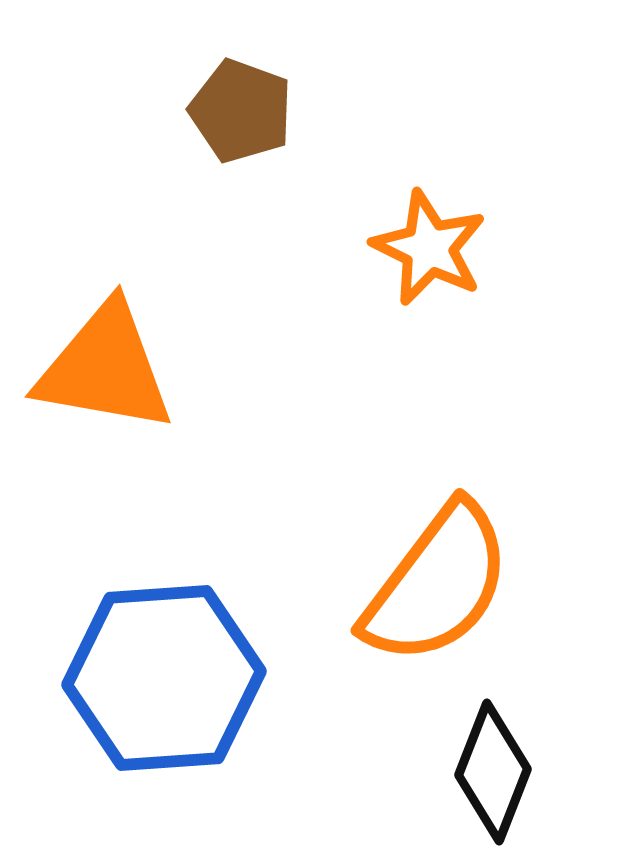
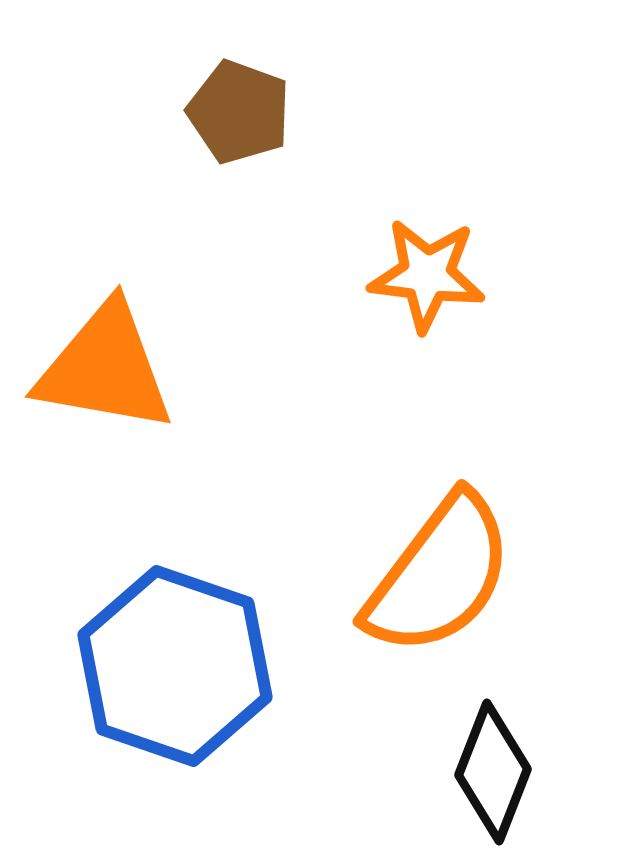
brown pentagon: moved 2 px left, 1 px down
orange star: moved 2 px left, 27 px down; rotated 19 degrees counterclockwise
orange semicircle: moved 2 px right, 9 px up
blue hexagon: moved 11 px right, 12 px up; rotated 23 degrees clockwise
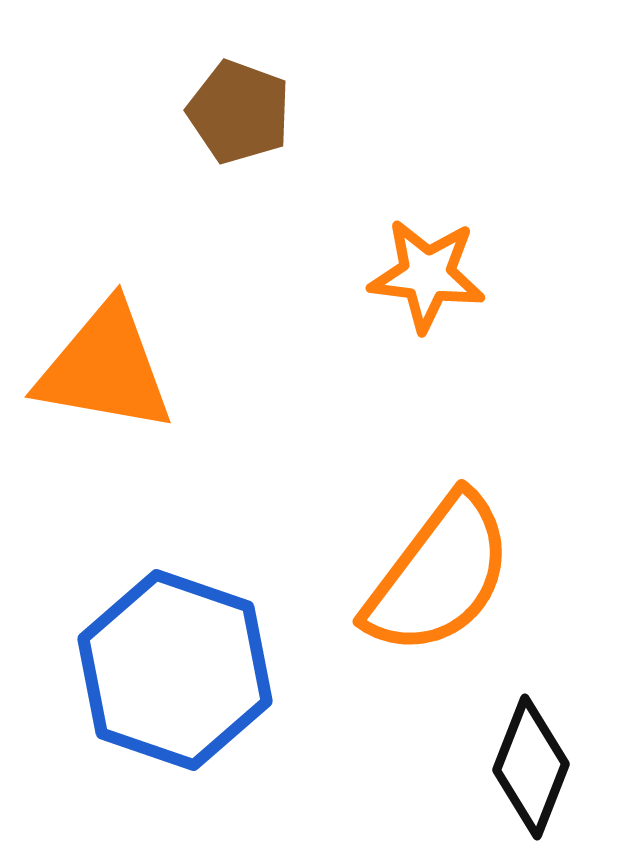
blue hexagon: moved 4 px down
black diamond: moved 38 px right, 5 px up
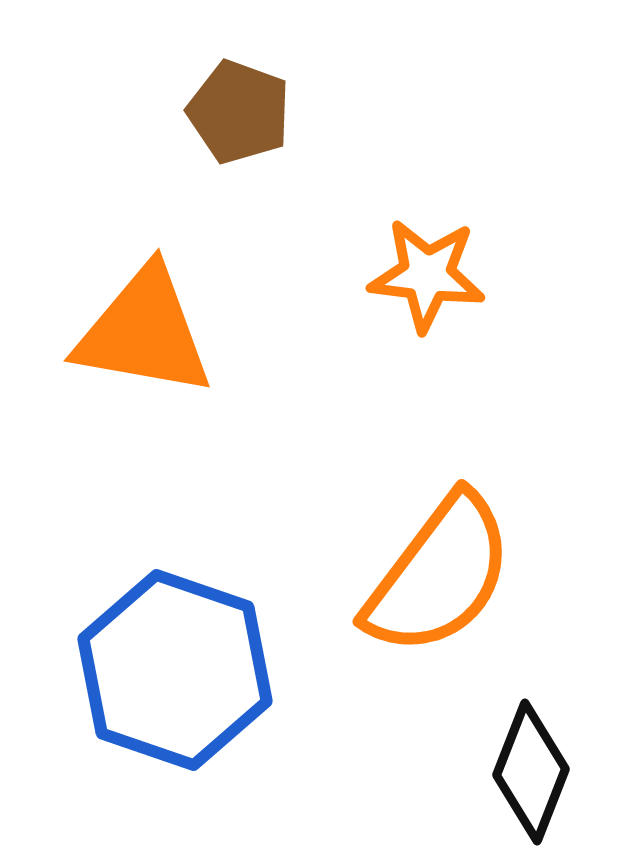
orange triangle: moved 39 px right, 36 px up
black diamond: moved 5 px down
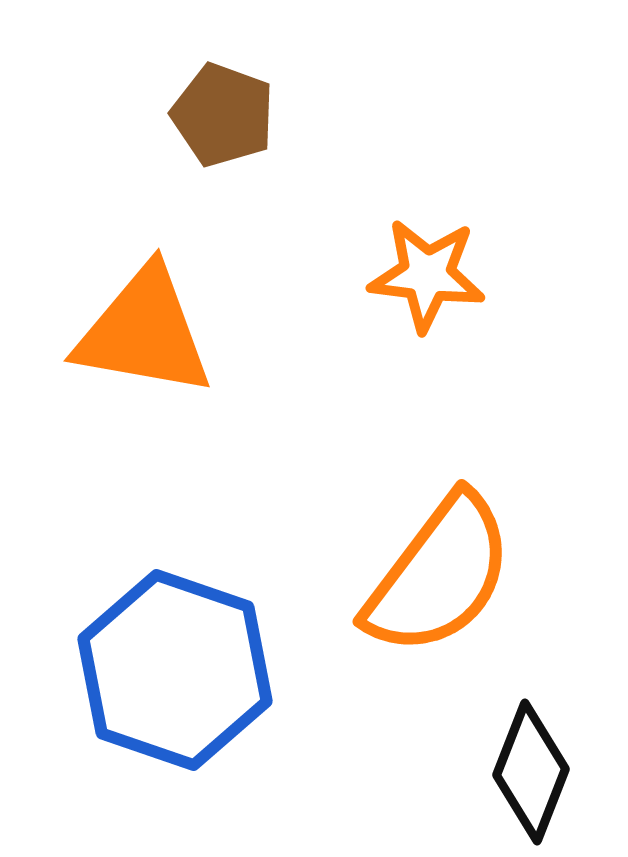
brown pentagon: moved 16 px left, 3 px down
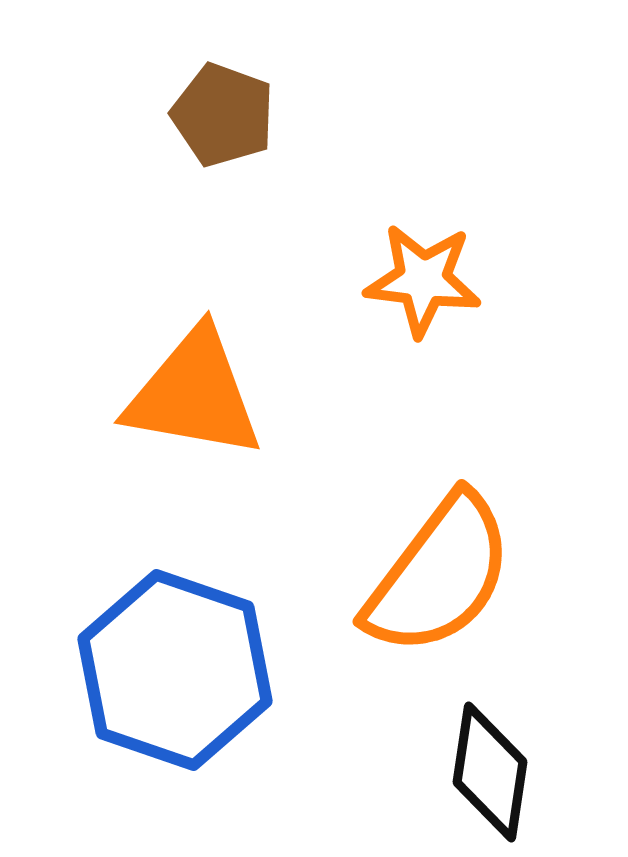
orange star: moved 4 px left, 5 px down
orange triangle: moved 50 px right, 62 px down
black diamond: moved 41 px left; rotated 13 degrees counterclockwise
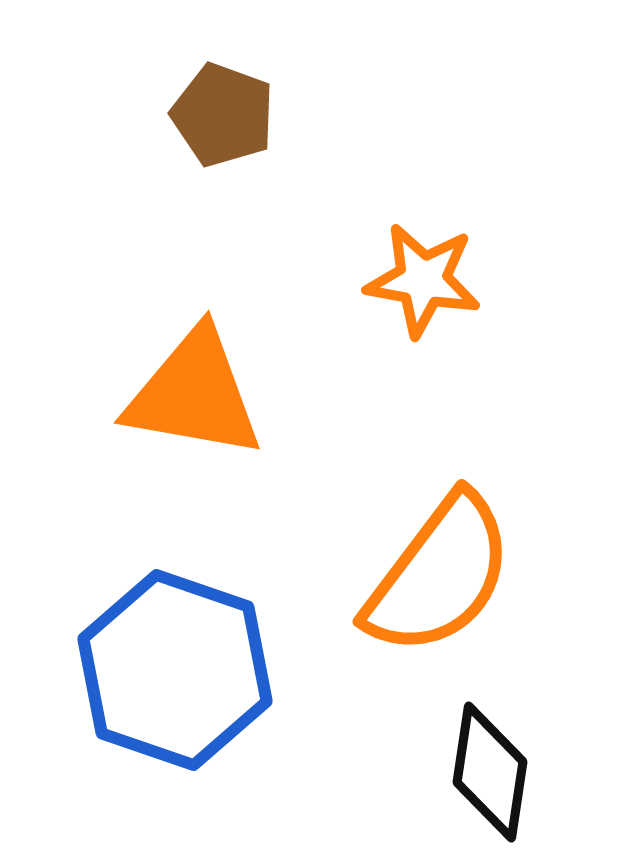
orange star: rotated 3 degrees clockwise
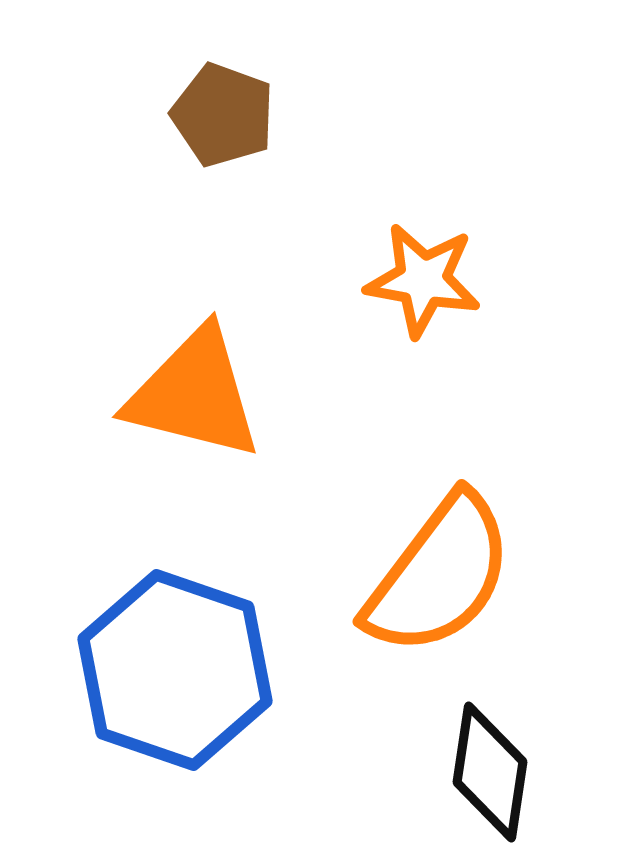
orange triangle: rotated 4 degrees clockwise
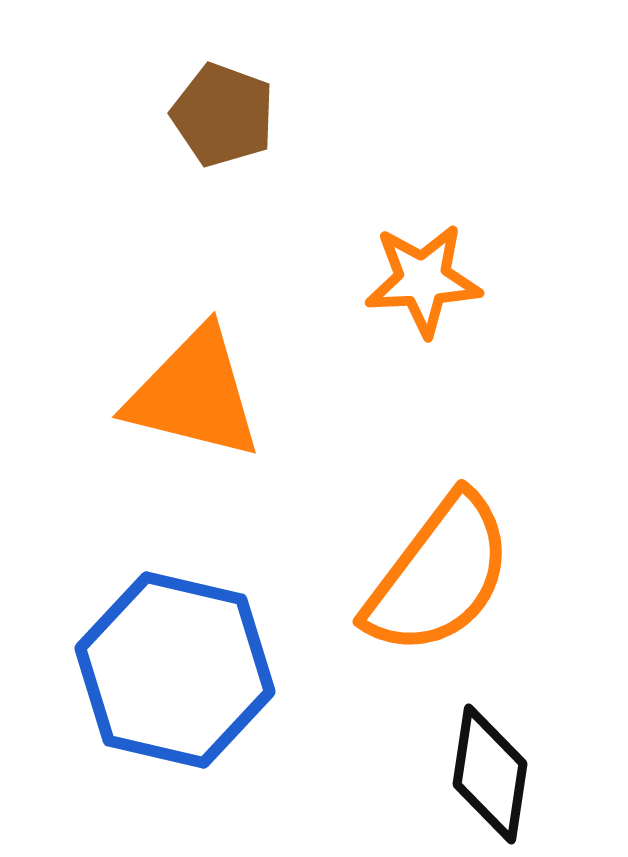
orange star: rotated 13 degrees counterclockwise
blue hexagon: rotated 6 degrees counterclockwise
black diamond: moved 2 px down
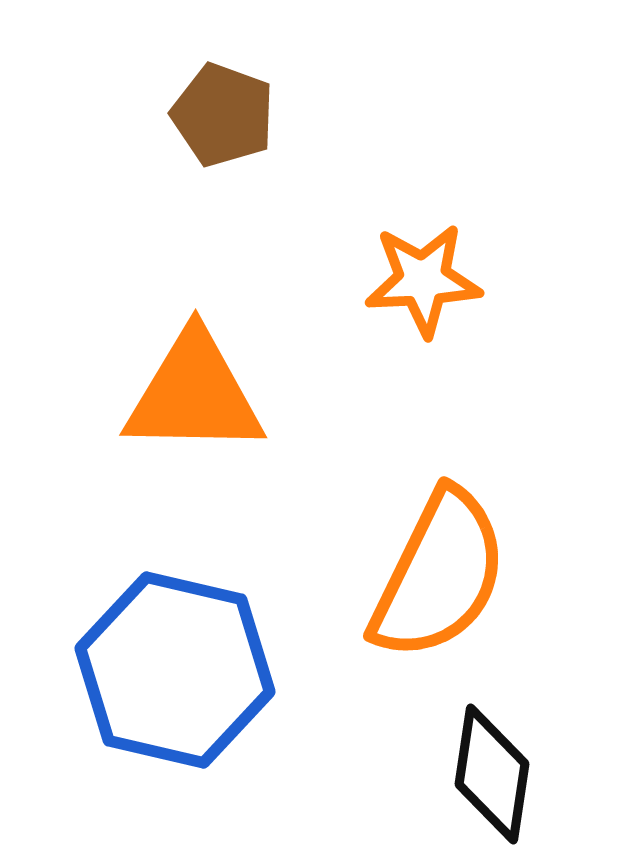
orange triangle: rotated 13 degrees counterclockwise
orange semicircle: rotated 11 degrees counterclockwise
black diamond: moved 2 px right
